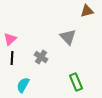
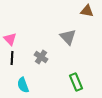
brown triangle: rotated 24 degrees clockwise
pink triangle: rotated 32 degrees counterclockwise
cyan semicircle: rotated 49 degrees counterclockwise
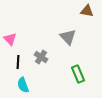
black line: moved 6 px right, 4 px down
green rectangle: moved 2 px right, 8 px up
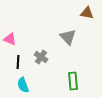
brown triangle: moved 2 px down
pink triangle: rotated 24 degrees counterclockwise
green rectangle: moved 5 px left, 7 px down; rotated 18 degrees clockwise
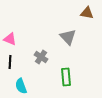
black line: moved 8 px left
green rectangle: moved 7 px left, 4 px up
cyan semicircle: moved 2 px left, 1 px down
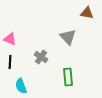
green rectangle: moved 2 px right
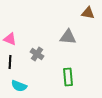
brown triangle: moved 1 px right
gray triangle: rotated 42 degrees counterclockwise
gray cross: moved 4 px left, 3 px up
cyan semicircle: moved 2 px left; rotated 49 degrees counterclockwise
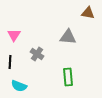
pink triangle: moved 4 px right, 4 px up; rotated 40 degrees clockwise
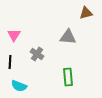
brown triangle: moved 2 px left; rotated 24 degrees counterclockwise
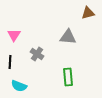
brown triangle: moved 2 px right
